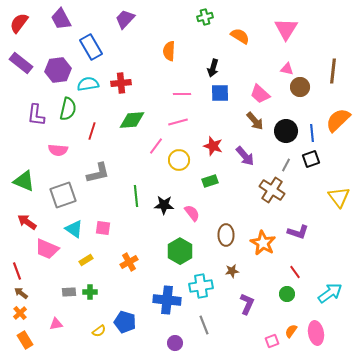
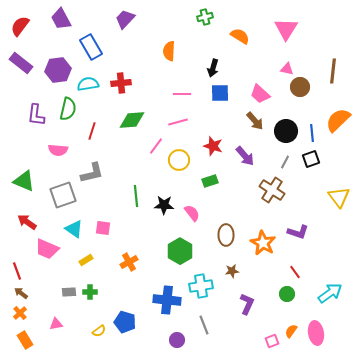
red semicircle at (19, 23): moved 1 px right, 3 px down
gray line at (286, 165): moved 1 px left, 3 px up
gray L-shape at (98, 173): moved 6 px left
purple circle at (175, 343): moved 2 px right, 3 px up
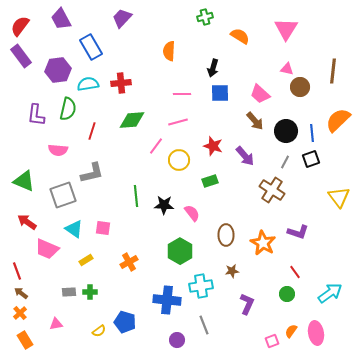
purple trapezoid at (125, 19): moved 3 px left, 1 px up
purple rectangle at (21, 63): moved 7 px up; rotated 15 degrees clockwise
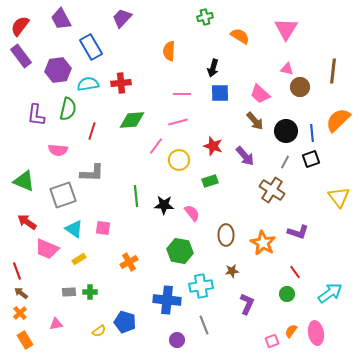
gray L-shape at (92, 173): rotated 15 degrees clockwise
green hexagon at (180, 251): rotated 20 degrees counterclockwise
yellow rectangle at (86, 260): moved 7 px left, 1 px up
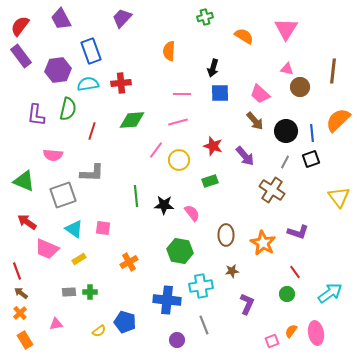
orange semicircle at (240, 36): moved 4 px right
blue rectangle at (91, 47): moved 4 px down; rotated 10 degrees clockwise
pink line at (156, 146): moved 4 px down
pink semicircle at (58, 150): moved 5 px left, 5 px down
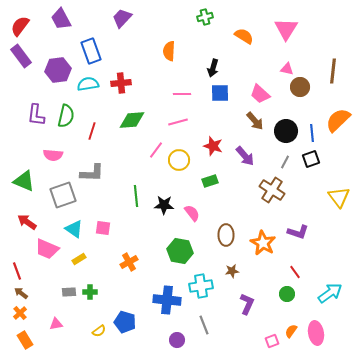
green semicircle at (68, 109): moved 2 px left, 7 px down
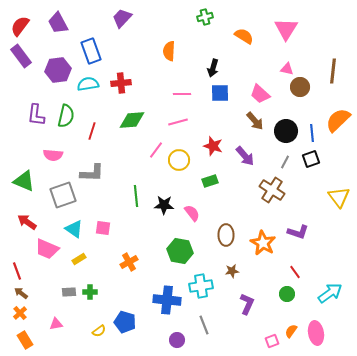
purple trapezoid at (61, 19): moved 3 px left, 4 px down
